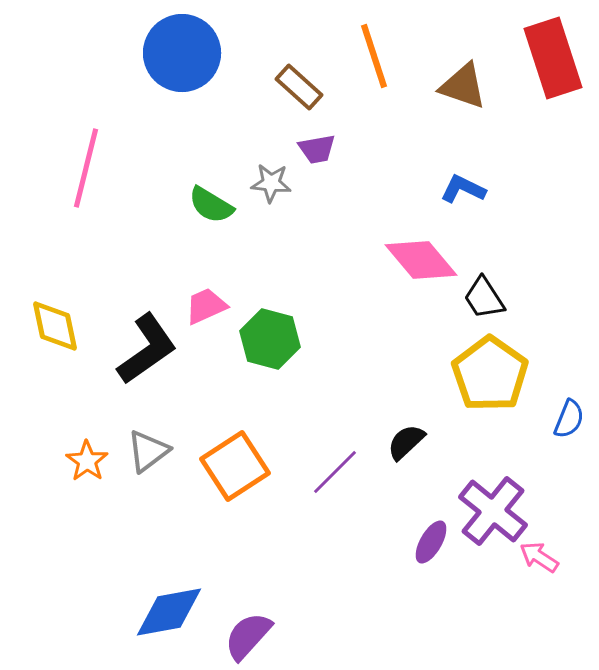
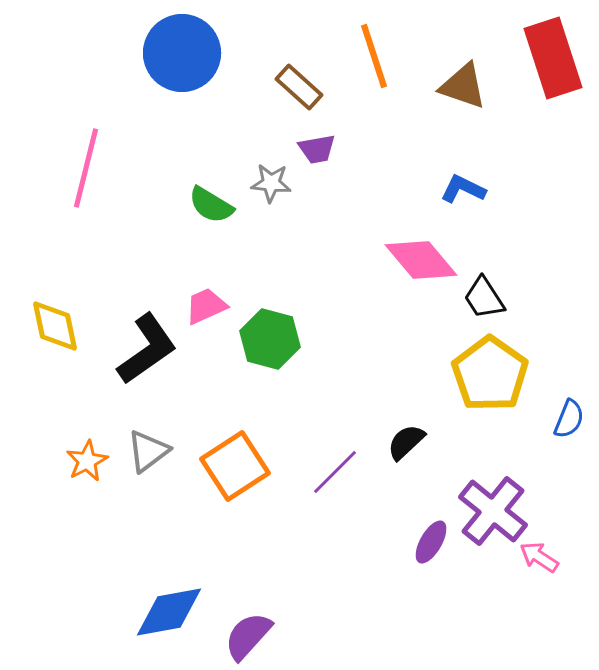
orange star: rotated 9 degrees clockwise
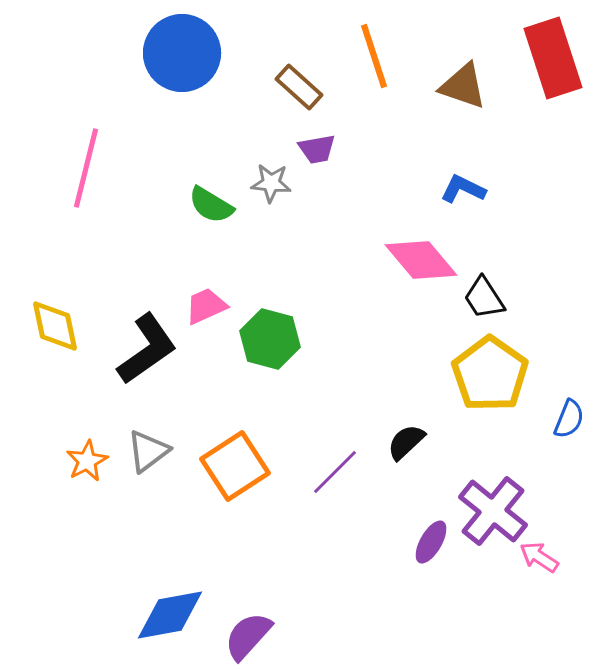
blue diamond: moved 1 px right, 3 px down
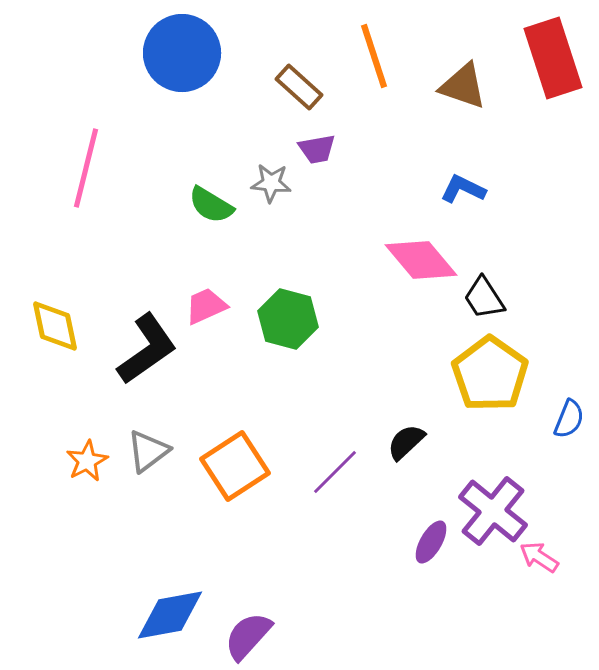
green hexagon: moved 18 px right, 20 px up
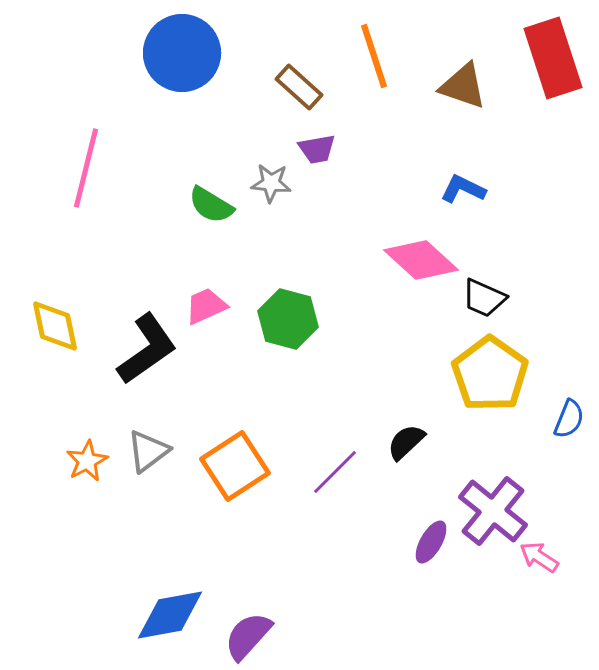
pink diamond: rotated 8 degrees counterclockwise
black trapezoid: rotated 33 degrees counterclockwise
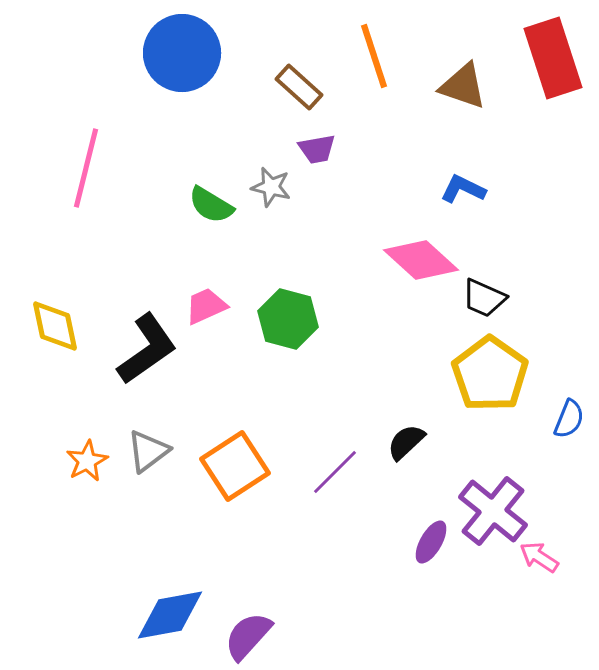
gray star: moved 4 px down; rotated 9 degrees clockwise
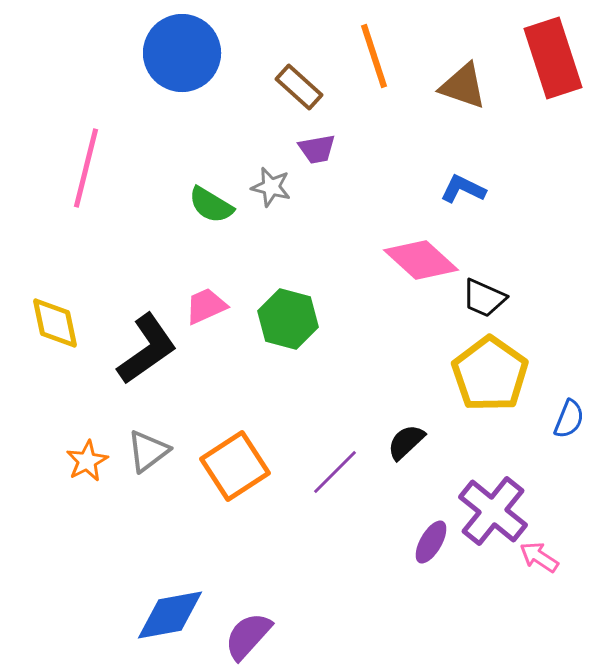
yellow diamond: moved 3 px up
